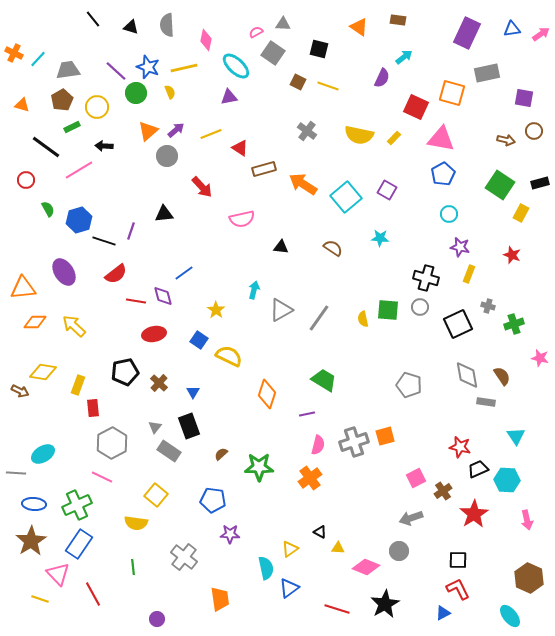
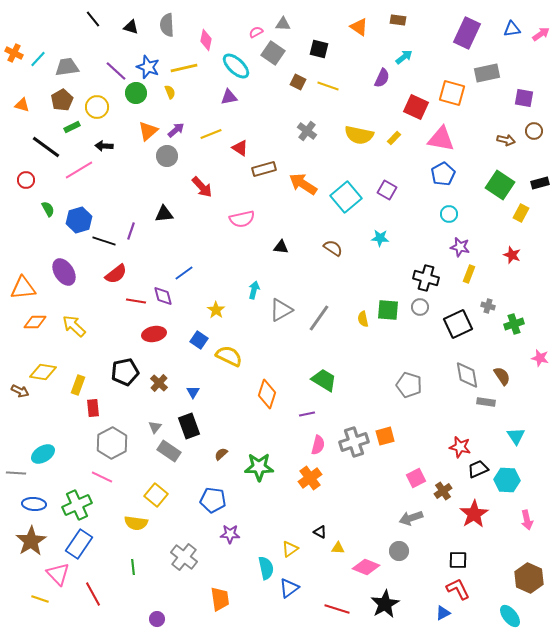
gray trapezoid at (68, 70): moved 1 px left, 3 px up
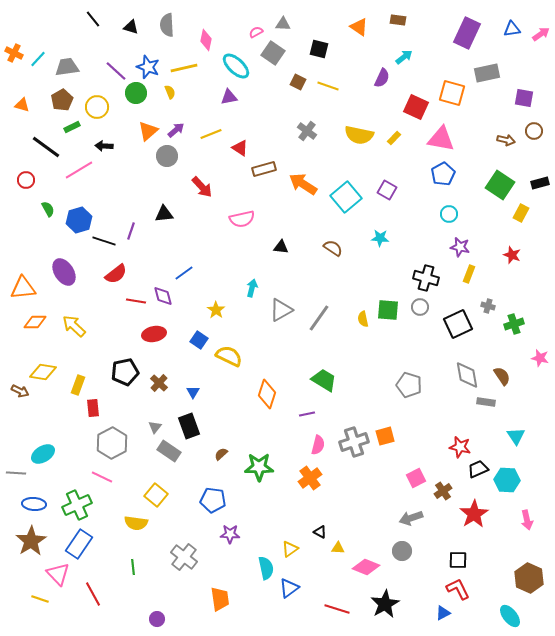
cyan arrow at (254, 290): moved 2 px left, 2 px up
gray circle at (399, 551): moved 3 px right
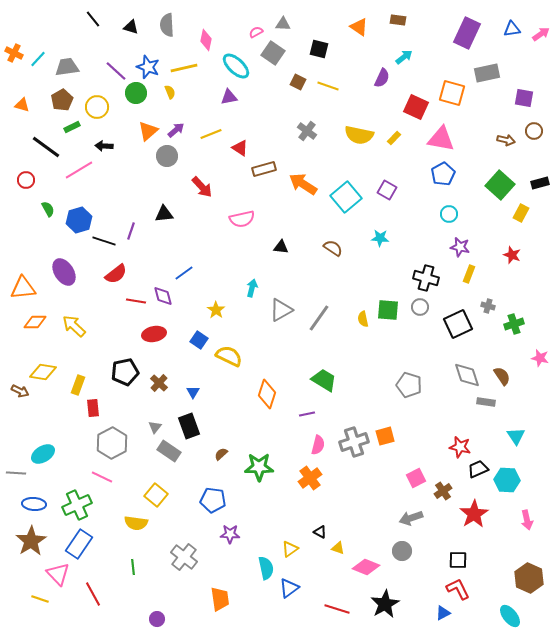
green square at (500, 185): rotated 8 degrees clockwise
gray diamond at (467, 375): rotated 8 degrees counterclockwise
yellow triangle at (338, 548): rotated 16 degrees clockwise
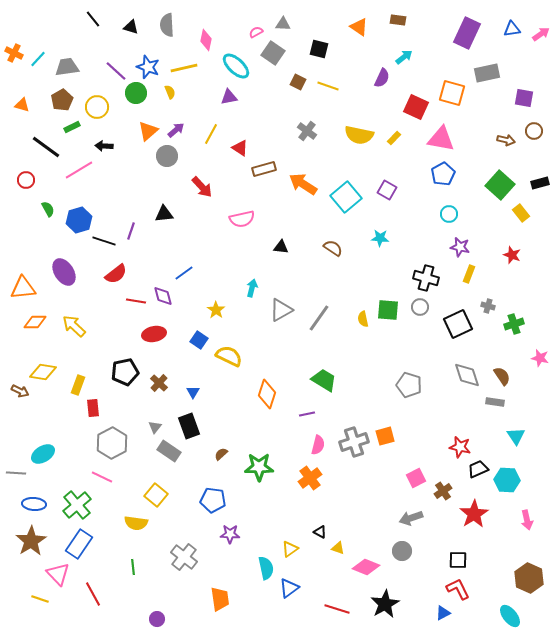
yellow line at (211, 134): rotated 40 degrees counterclockwise
yellow rectangle at (521, 213): rotated 66 degrees counterclockwise
gray rectangle at (486, 402): moved 9 px right
green cross at (77, 505): rotated 16 degrees counterclockwise
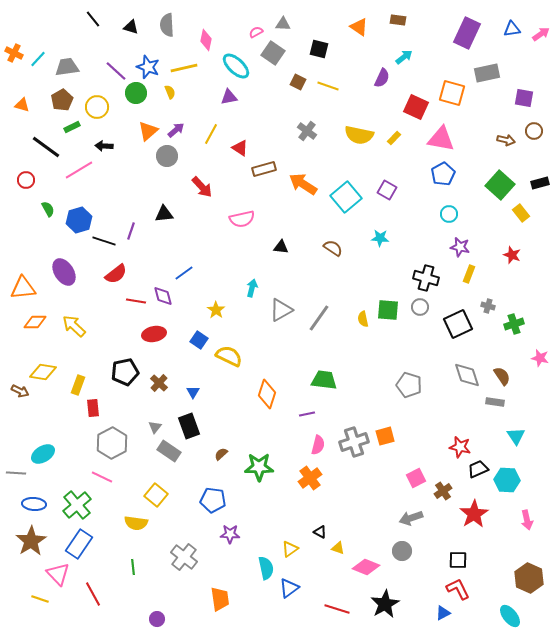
green trapezoid at (324, 380): rotated 24 degrees counterclockwise
